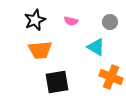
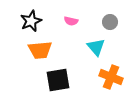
black star: moved 4 px left, 1 px down
cyan triangle: rotated 18 degrees clockwise
black square: moved 1 px right, 2 px up
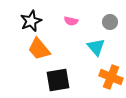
orange trapezoid: moved 1 px left, 1 px up; rotated 55 degrees clockwise
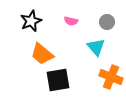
gray circle: moved 3 px left
orange trapezoid: moved 3 px right, 5 px down; rotated 10 degrees counterclockwise
